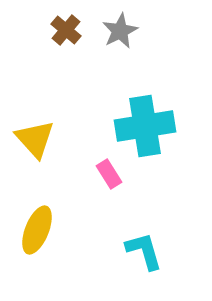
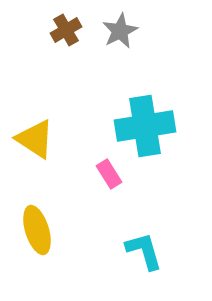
brown cross: rotated 20 degrees clockwise
yellow triangle: rotated 15 degrees counterclockwise
yellow ellipse: rotated 39 degrees counterclockwise
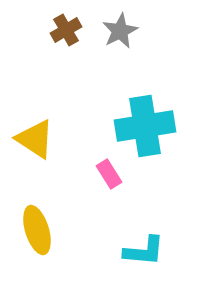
cyan L-shape: rotated 111 degrees clockwise
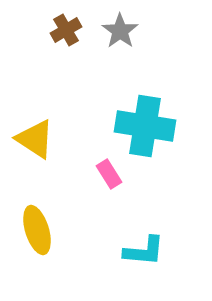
gray star: rotated 9 degrees counterclockwise
cyan cross: rotated 18 degrees clockwise
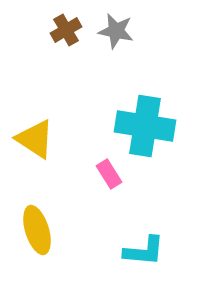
gray star: moved 4 px left; rotated 24 degrees counterclockwise
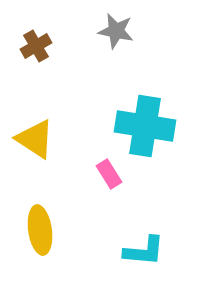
brown cross: moved 30 px left, 16 px down
yellow ellipse: moved 3 px right; rotated 9 degrees clockwise
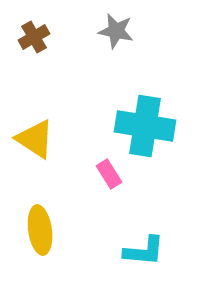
brown cross: moved 2 px left, 9 px up
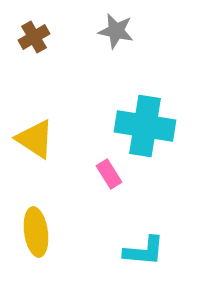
yellow ellipse: moved 4 px left, 2 px down
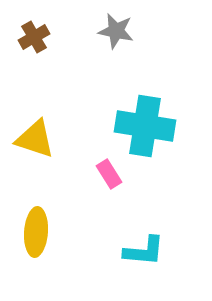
yellow triangle: rotated 15 degrees counterclockwise
yellow ellipse: rotated 12 degrees clockwise
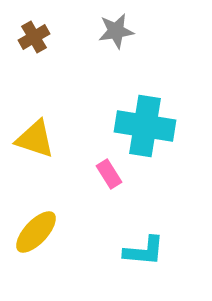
gray star: rotated 21 degrees counterclockwise
yellow ellipse: rotated 39 degrees clockwise
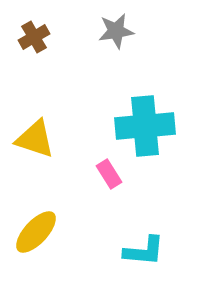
cyan cross: rotated 14 degrees counterclockwise
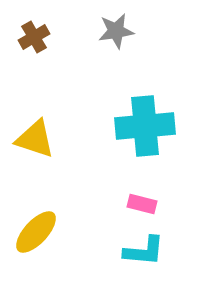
pink rectangle: moved 33 px right, 30 px down; rotated 44 degrees counterclockwise
